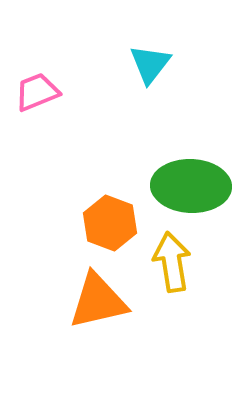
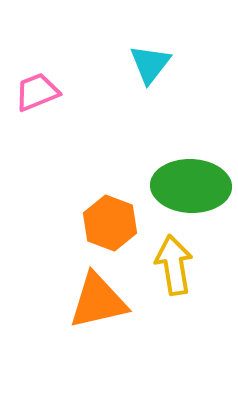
yellow arrow: moved 2 px right, 3 px down
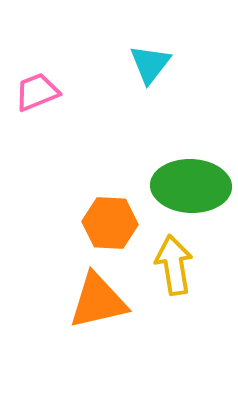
orange hexagon: rotated 18 degrees counterclockwise
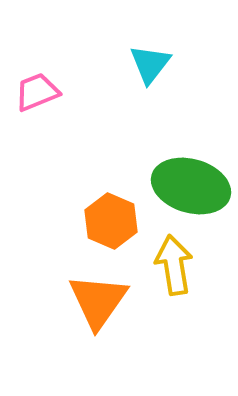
green ellipse: rotated 14 degrees clockwise
orange hexagon: moved 1 px right, 2 px up; rotated 20 degrees clockwise
orange triangle: rotated 42 degrees counterclockwise
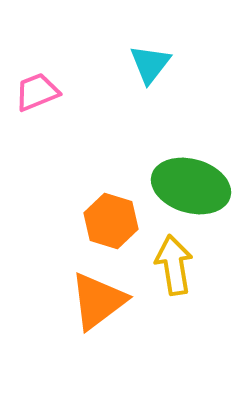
orange hexagon: rotated 6 degrees counterclockwise
orange triangle: rotated 18 degrees clockwise
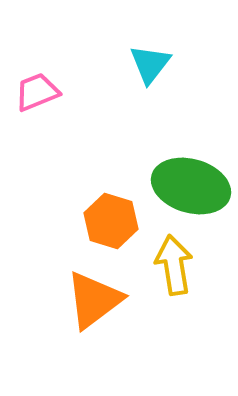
orange triangle: moved 4 px left, 1 px up
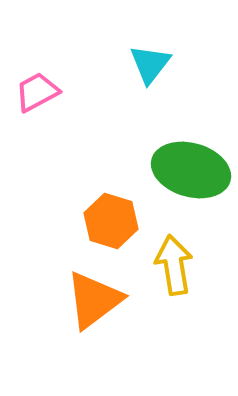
pink trapezoid: rotated 6 degrees counterclockwise
green ellipse: moved 16 px up
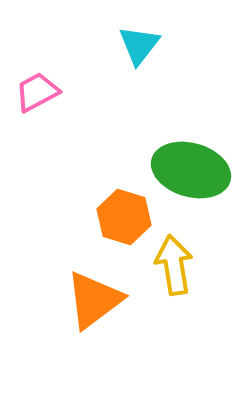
cyan triangle: moved 11 px left, 19 px up
orange hexagon: moved 13 px right, 4 px up
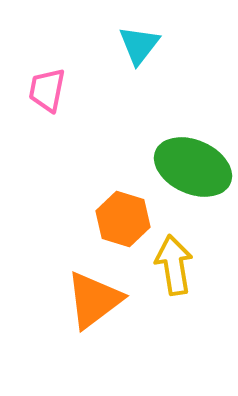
pink trapezoid: moved 10 px right, 2 px up; rotated 51 degrees counterclockwise
green ellipse: moved 2 px right, 3 px up; rotated 8 degrees clockwise
orange hexagon: moved 1 px left, 2 px down
